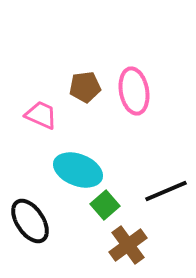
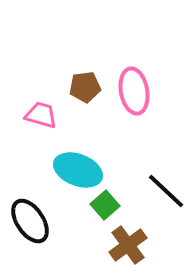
pink trapezoid: rotated 8 degrees counterclockwise
black line: rotated 66 degrees clockwise
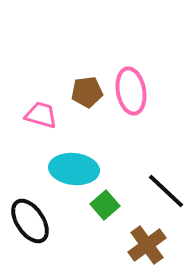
brown pentagon: moved 2 px right, 5 px down
pink ellipse: moved 3 px left
cyan ellipse: moved 4 px left, 1 px up; rotated 15 degrees counterclockwise
brown cross: moved 19 px right
